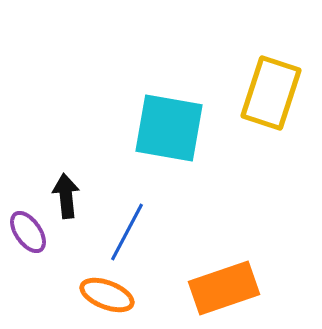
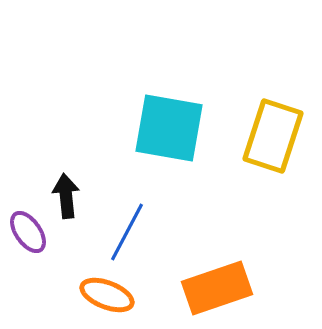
yellow rectangle: moved 2 px right, 43 px down
orange rectangle: moved 7 px left
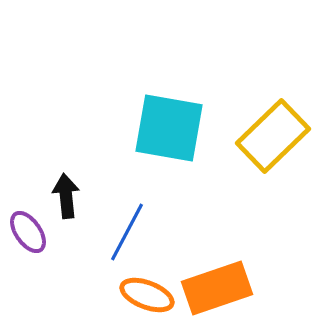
yellow rectangle: rotated 28 degrees clockwise
orange ellipse: moved 40 px right
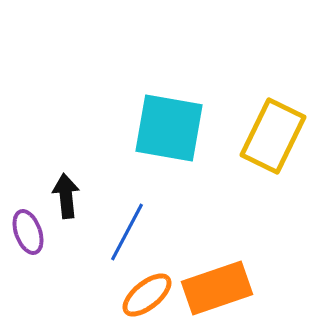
yellow rectangle: rotated 20 degrees counterclockwise
purple ellipse: rotated 15 degrees clockwise
orange ellipse: rotated 60 degrees counterclockwise
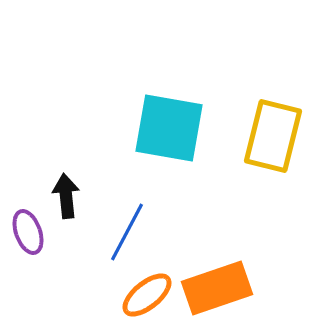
yellow rectangle: rotated 12 degrees counterclockwise
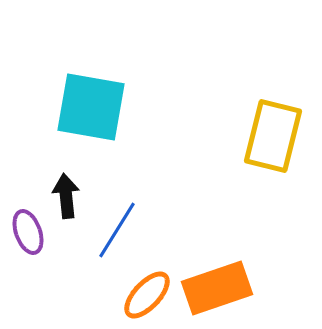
cyan square: moved 78 px left, 21 px up
blue line: moved 10 px left, 2 px up; rotated 4 degrees clockwise
orange ellipse: rotated 8 degrees counterclockwise
